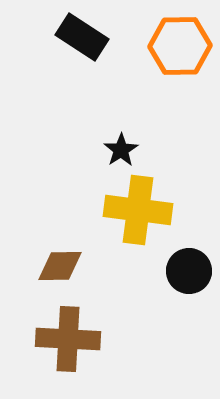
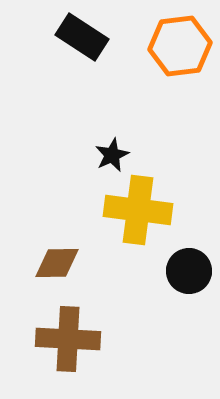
orange hexagon: rotated 6 degrees counterclockwise
black star: moved 9 px left, 5 px down; rotated 8 degrees clockwise
brown diamond: moved 3 px left, 3 px up
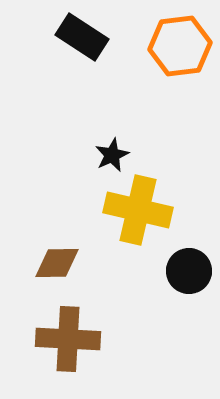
yellow cross: rotated 6 degrees clockwise
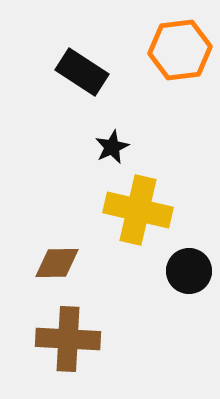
black rectangle: moved 35 px down
orange hexagon: moved 4 px down
black star: moved 8 px up
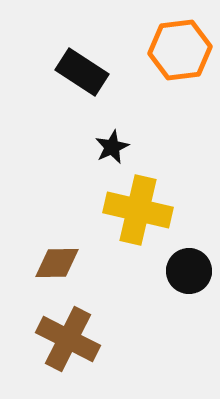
brown cross: rotated 24 degrees clockwise
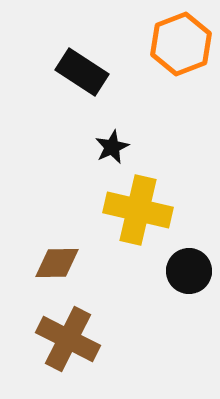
orange hexagon: moved 1 px right, 6 px up; rotated 14 degrees counterclockwise
